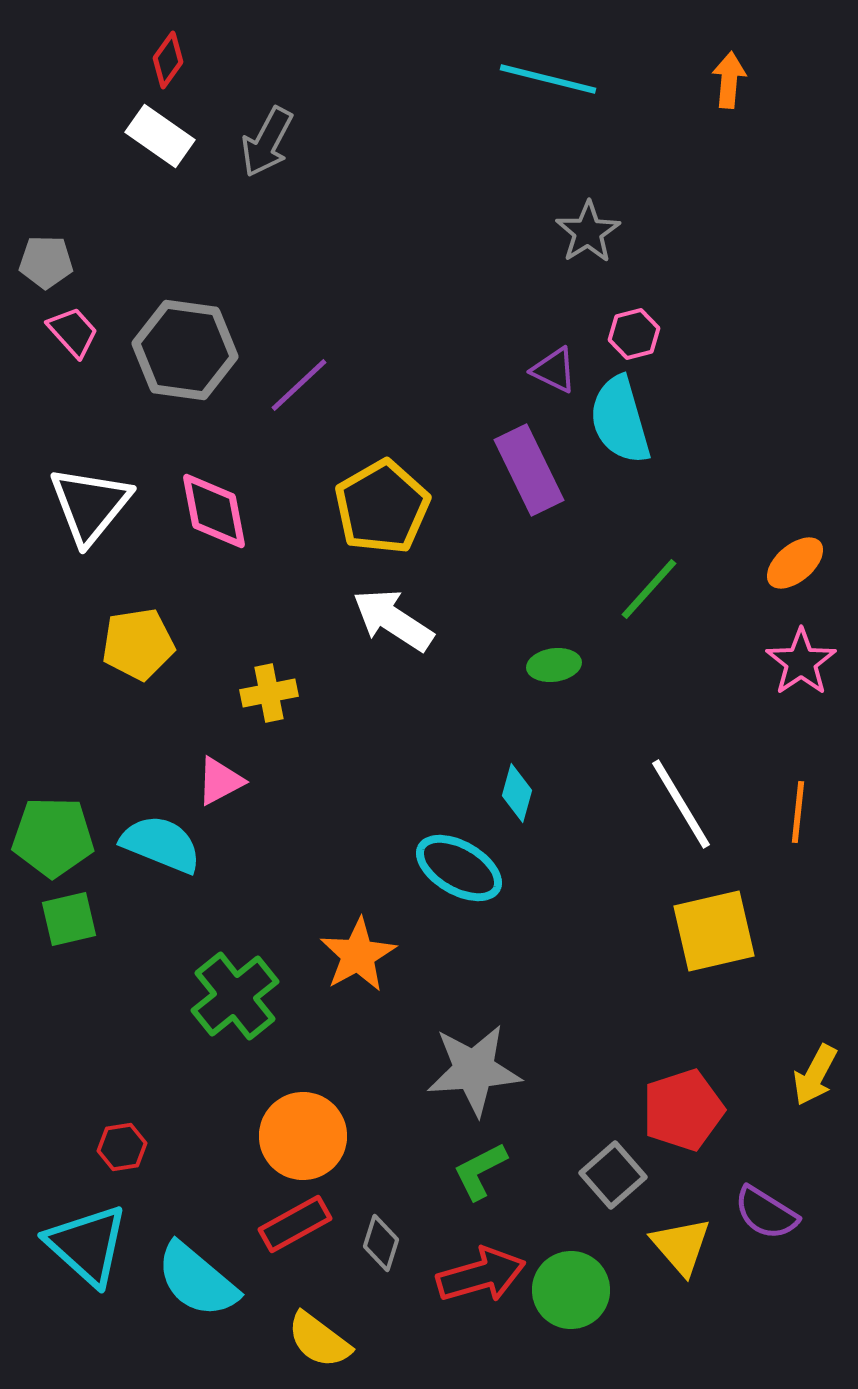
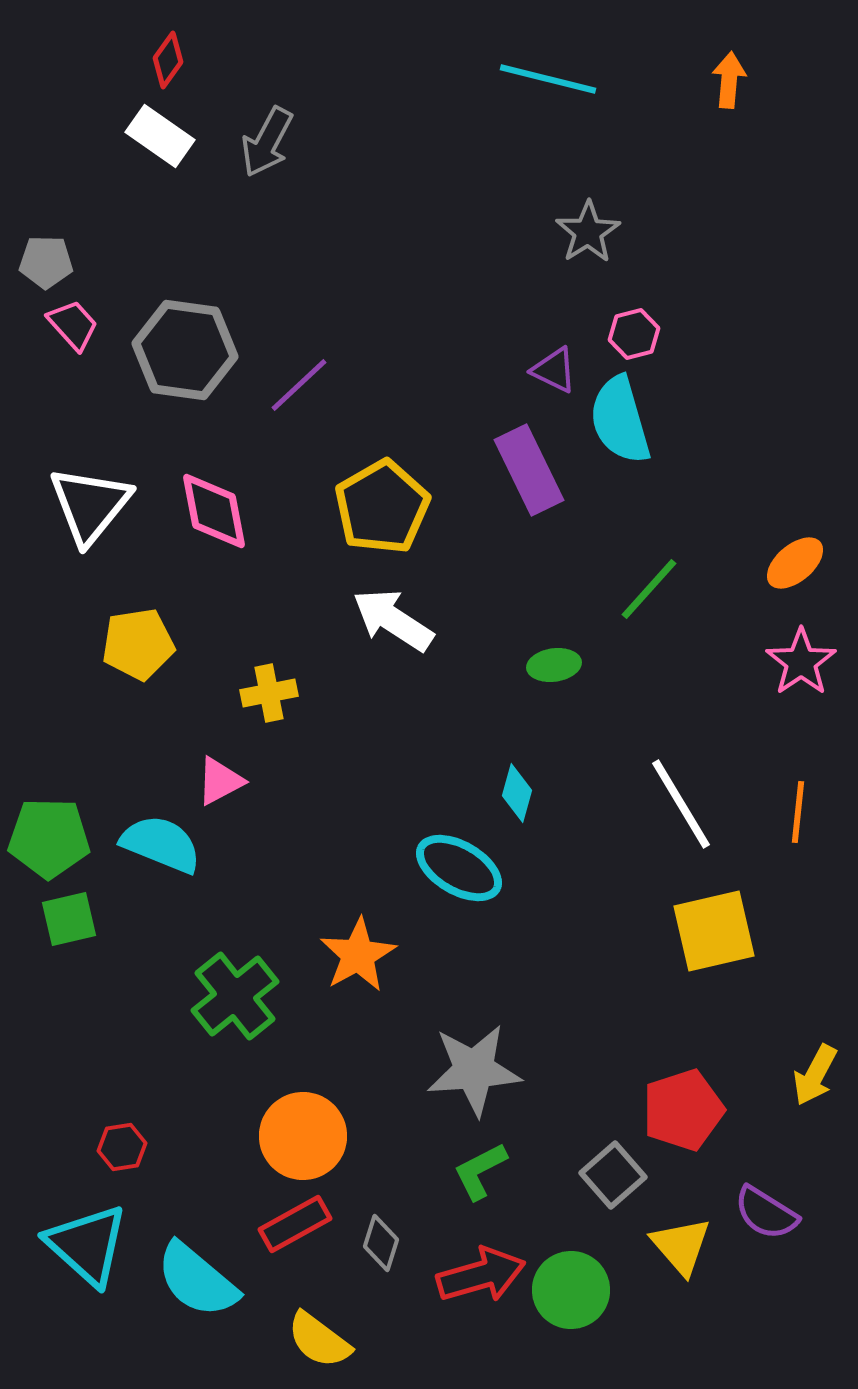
pink trapezoid at (73, 332): moved 7 px up
green pentagon at (53, 837): moved 4 px left, 1 px down
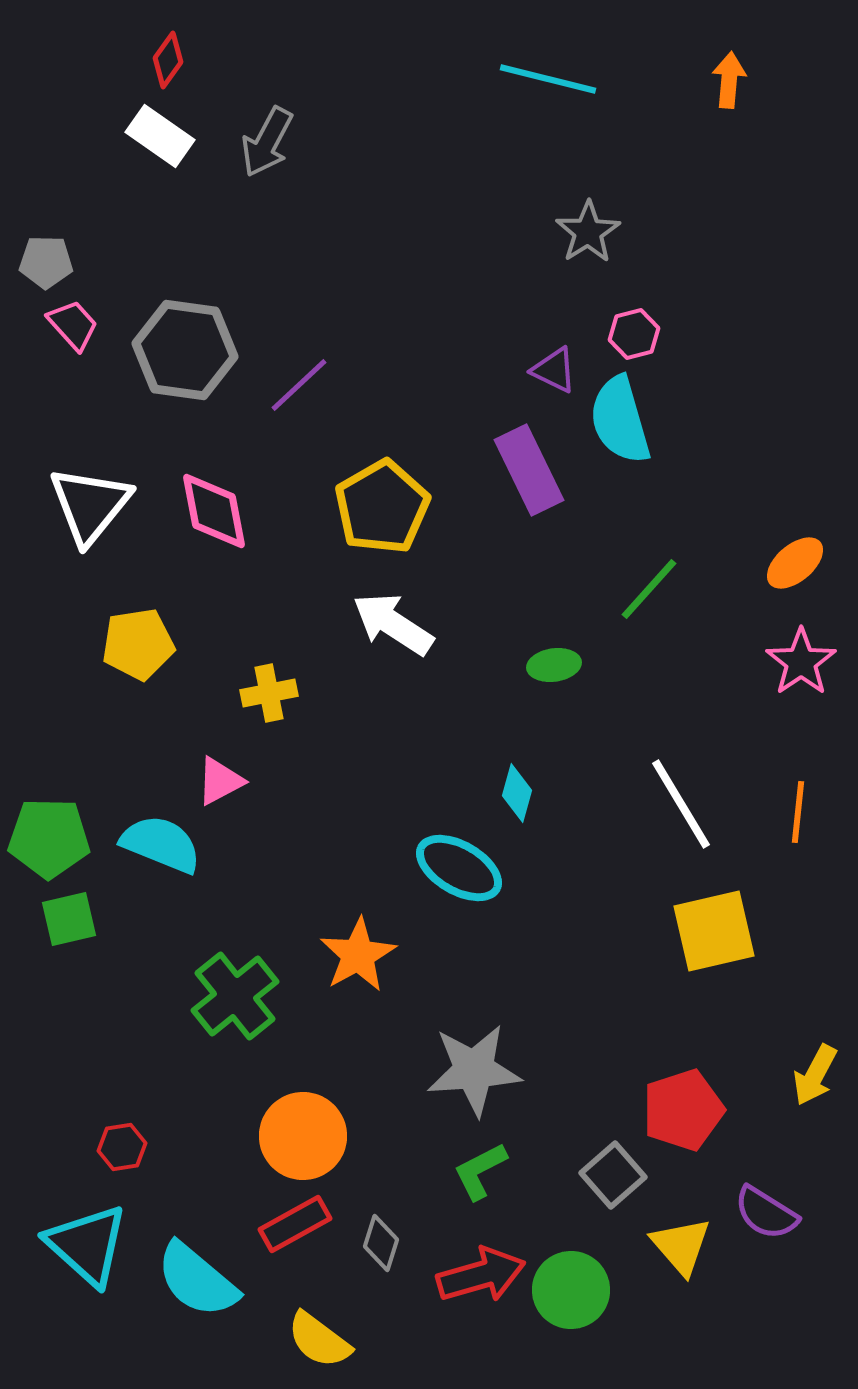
white arrow at (393, 620): moved 4 px down
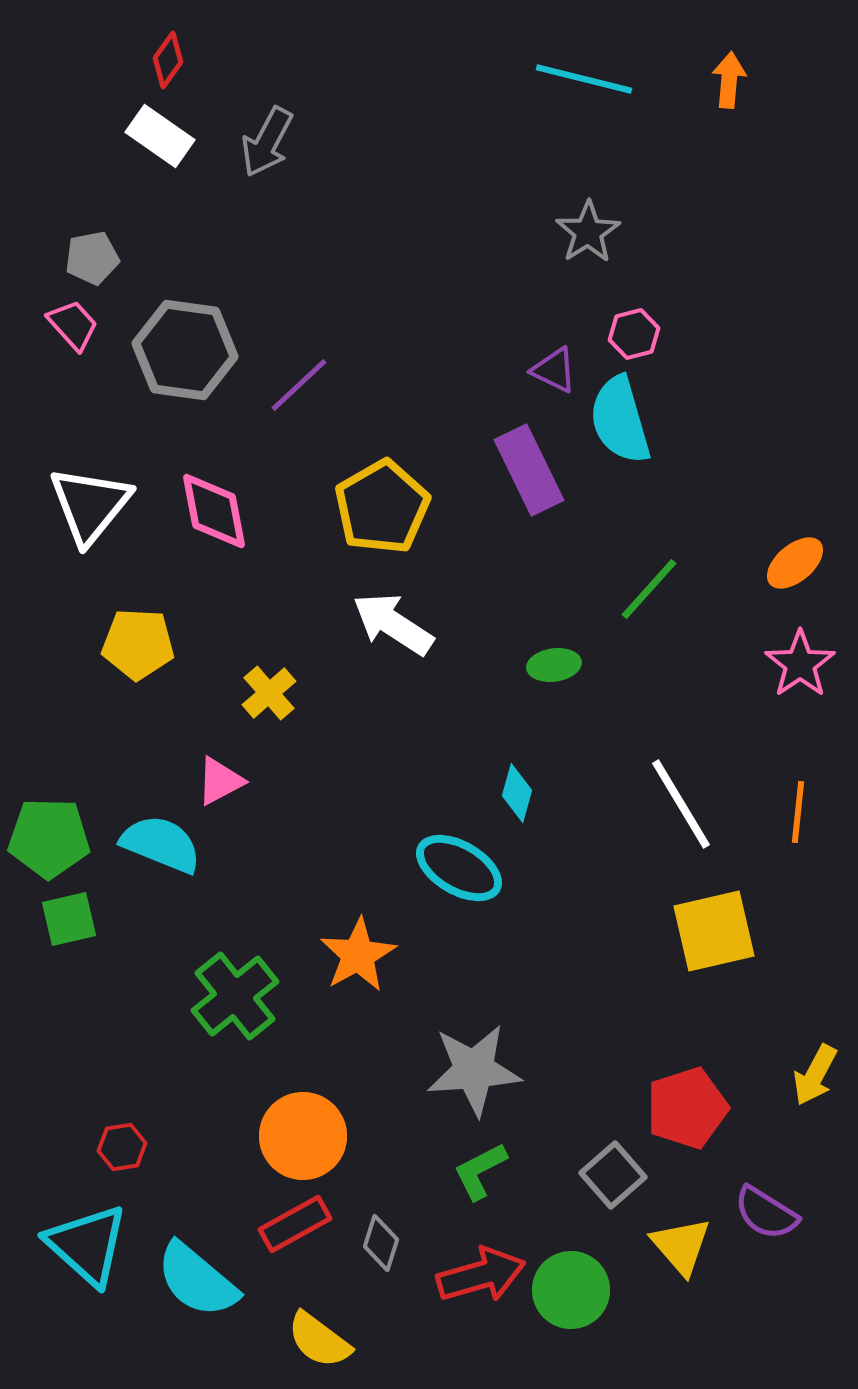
cyan line at (548, 79): moved 36 px right
gray pentagon at (46, 262): moved 46 px right, 4 px up; rotated 12 degrees counterclockwise
yellow pentagon at (138, 644): rotated 12 degrees clockwise
pink star at (801, 662): moved 1 px left, 2 px down
yellow cross at (269, 693): rotated 30 degrees counterclockwise
red pentagon at (683, 1110): moved 4 px right, 2 px up
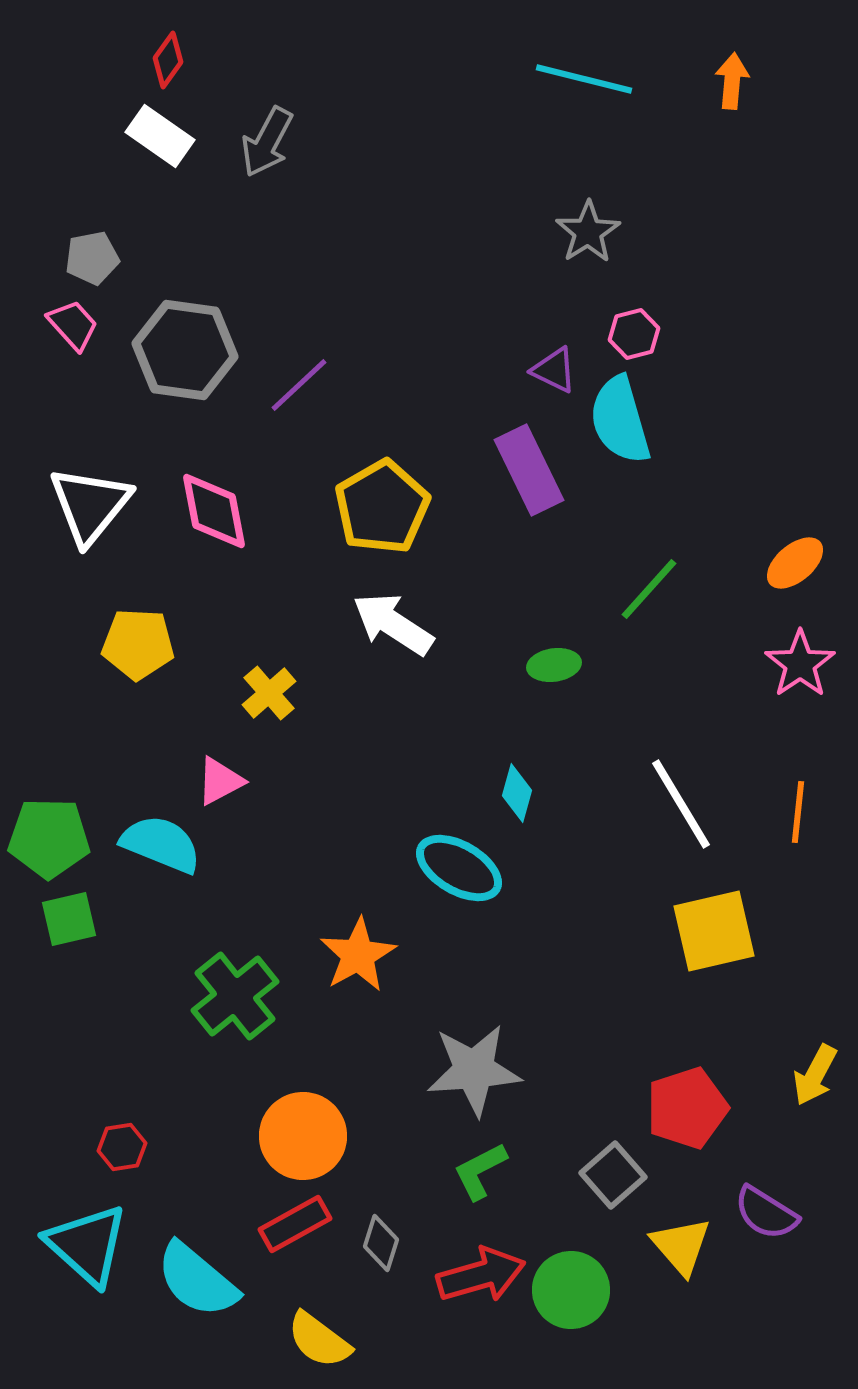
orange arrow at (729, 80): moved 3 px right, 1 px down
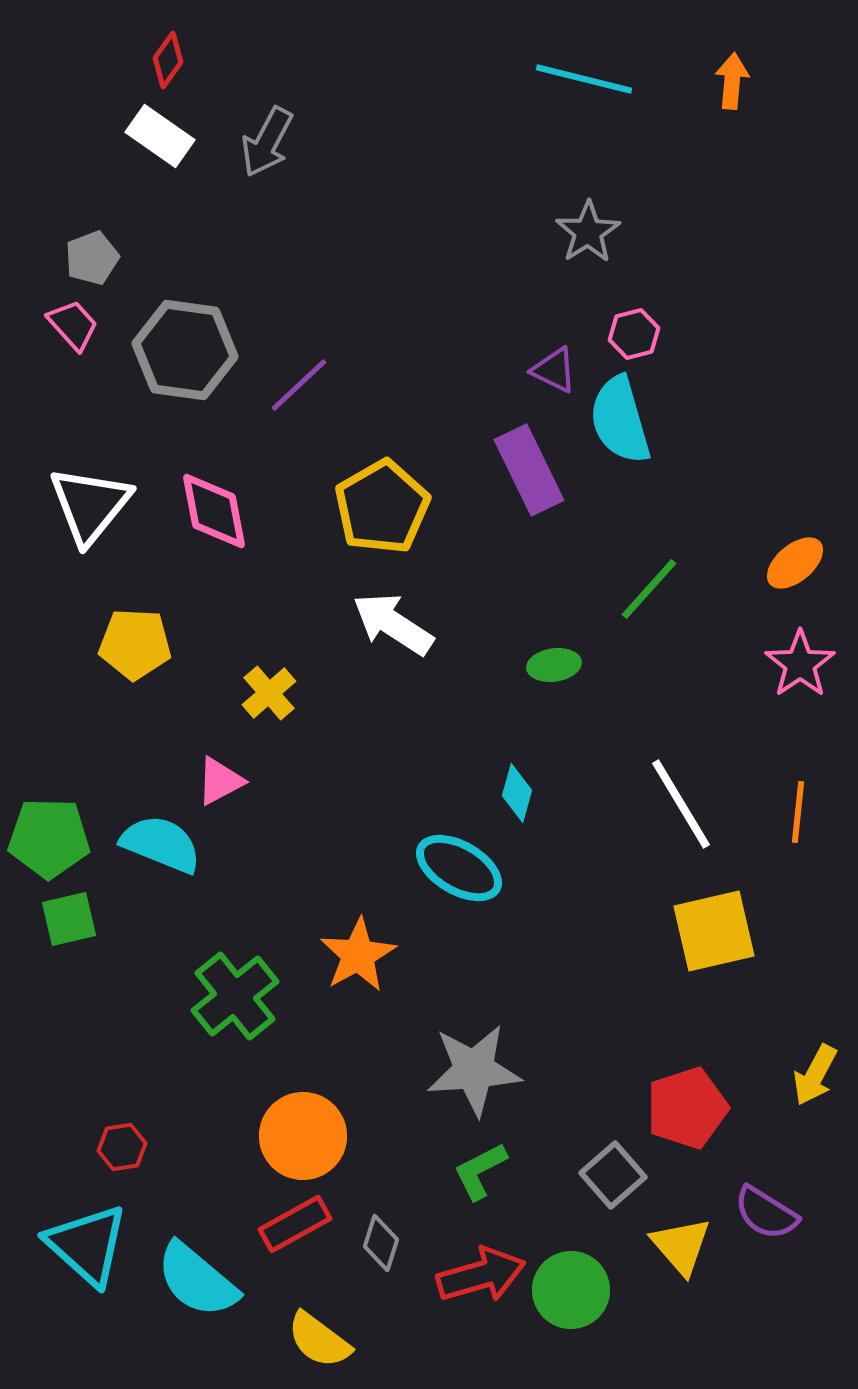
gray pentagon at (92, 258): rotated 10 degrees counterclockwise
yellow pentagon at (138, 644): moved 3 px left
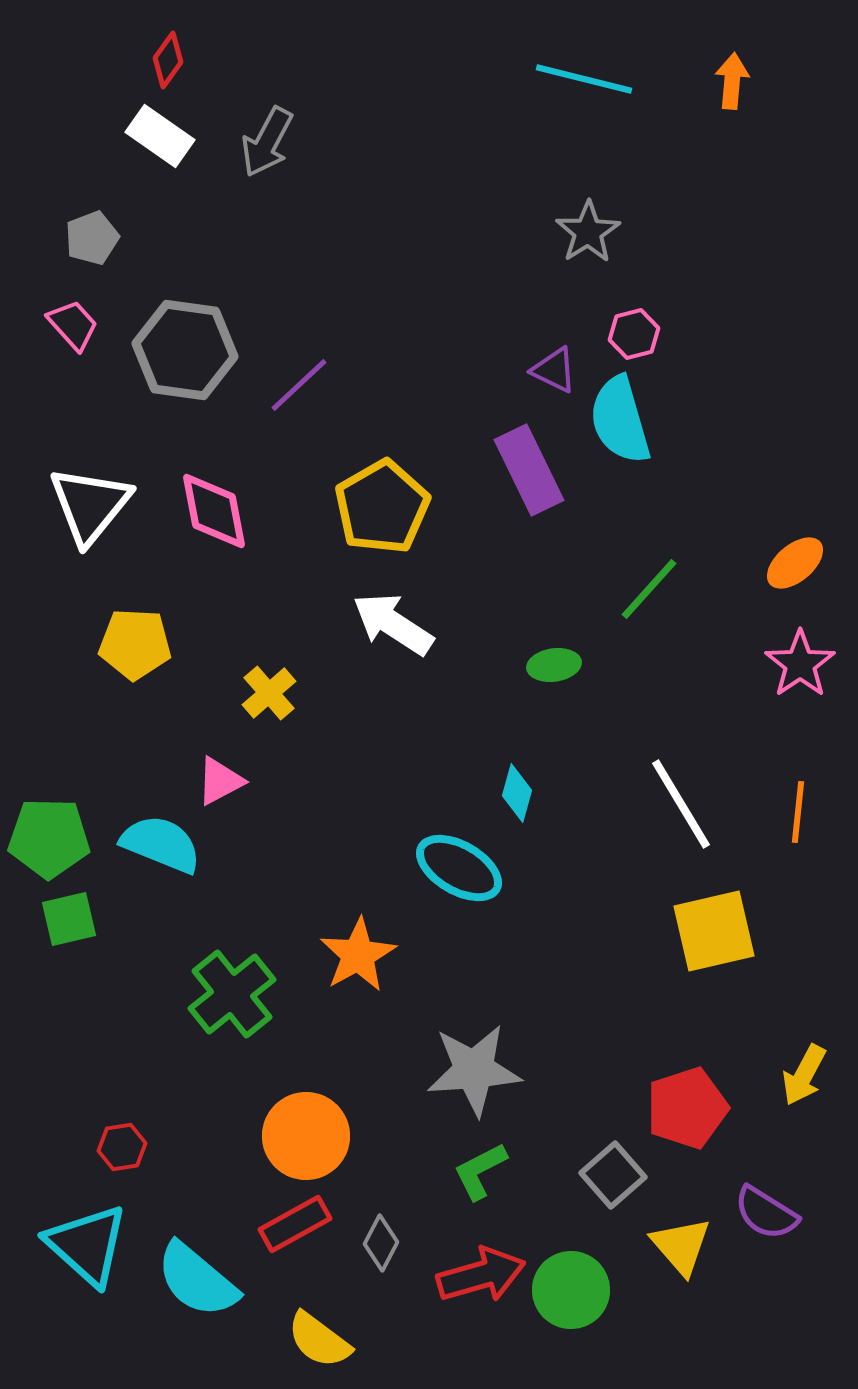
gray pentagon at (92, 258): moved 20 px up
green cross at (235, 996): moved 3 px left, 2 px up
yellow arrow at (815, 1075): moved 11 px left
orange circle at (303, 1136): moved 3 px right
gray diamond at (381, 1243): rotated 10 degrees clockwise
